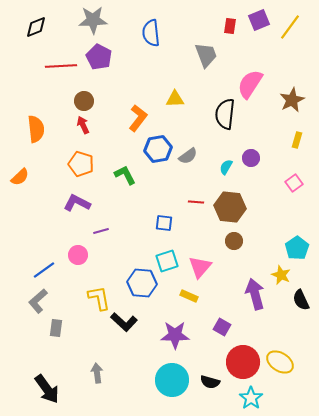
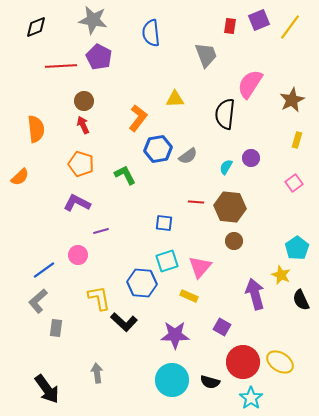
gray star at (93, 20): rotated 12 degrees clockwise
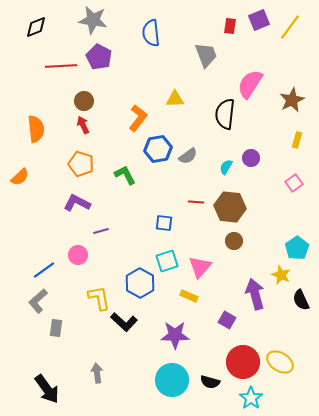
blue hexagon at (142, 283): moved 2 px left; rotated 24 degrees clockwise
purple square at (222, 327): moved 5 px right, 7 px up
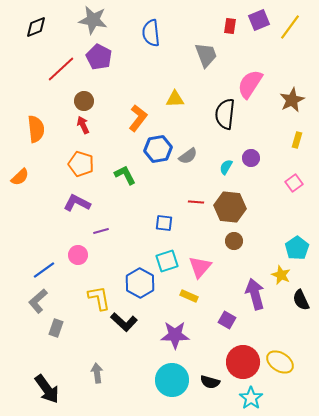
red line at (61, 66): moved 3 px down; rotated 40 degrees counterclockwise
gray rectangle at (56, 328): rotated 12 degrees clockwise
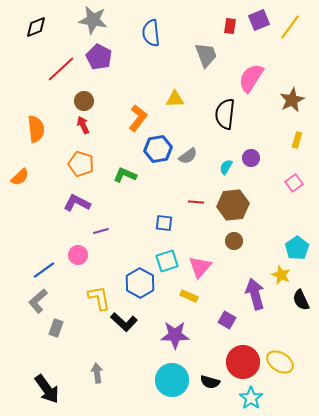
pink semicircle at (250, 84): moved 1 px right, 6 px up
green L-shape at (125, 175): rotated 40 degrees counterclockwise
brown hexagon at (230, 207): moved 3 px right, 2 px up; rotated 12 degrees counterclockwise
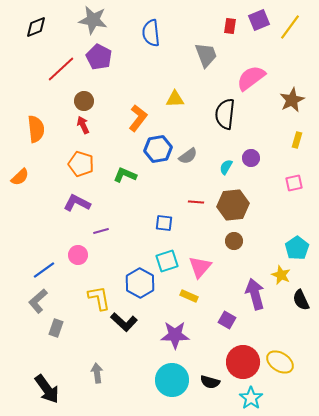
pink semicircle at (251, 78): rotated 20 degrees clockwise
pink square at (294, 183): rotated 24 degrees clockwise
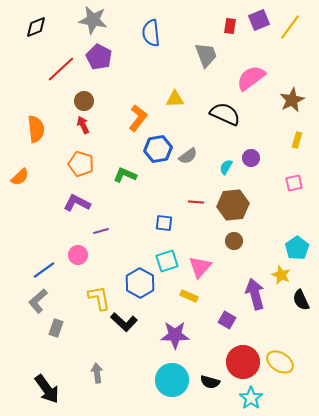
black semicircle at (225, 114): rotated 108 degrees clockwise
